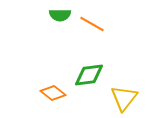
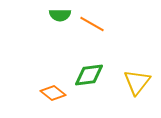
yellow triangle: moved 13 px right, 16 px up
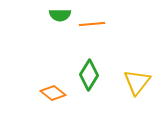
orange line: rotated 35 degrees counterclockwise
green diamond: rotated 52 degrees counterclockwise
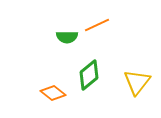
green semicircle: moved 7 px right, 22 px down
orange line: moved 5 px right, 1 px down; rotated 20 degrees counterclockwise
green diamond: rotated 20 degrees clockwise
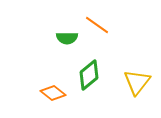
orange line: rotated 60 degrees clockwise
green semicircle: moved 1 px down
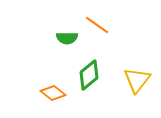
yellow triangle: moved 2 px up
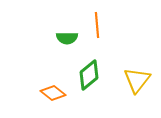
orange line: rotated 50 degrees clockwise
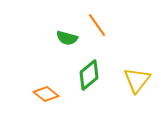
orange line: rotated 30 degrees counterclockwise
green semicircle: rotated 15 degrees clockwise
orange diamond: moved 7 px left, 1 px down
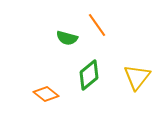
yellow triangle: moved 3 px up
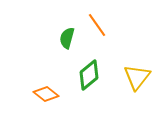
green semicircle: rotated 90 degrees clockwise
